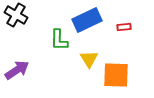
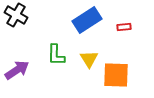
blue rectangle: rotated 8 degrees counterclockwise
green L-shape: moved 3 px left, 15 px down
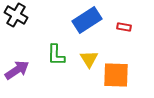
red rectangle: rotated 16 degrees clockwise
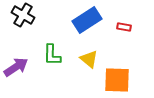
black cross: moved 7 px right
green L-shape: moved 4 px left
yellow triangle: rotated 18 degrees counterclockwise
purple arrow: moved 1 px left, 3 px up
orange square: moved 1 px right, 5 px down
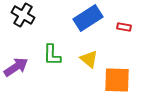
blue rectangle: moved 1 px right, 2 px up
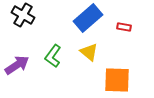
blue rectangle: rotated 8 degrees counterclockwise
green L-shape: moved 1 px right, 1 px down; rotated 35 degrees clockwise
yellow triangle: moved 7 px up
purple arrow: moved 1 px right, 2 px up
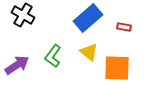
orange square: moved 12 px up
